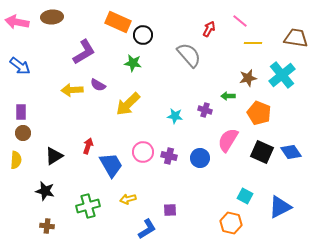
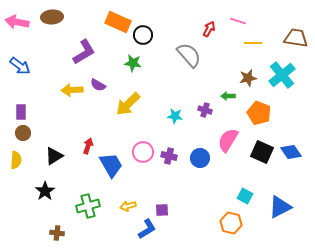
pink line at (240, 21): moved 2 px left; rotated 21 degrees counterclockwise
black star at (45, 191): rotated 24 degrees clockwise
yellow arrow at (128, 199): moved 7 px down
purple square at (170, 210): moved 8 px left
brown cross at (47, 226): moved 10 px right, 7 px down
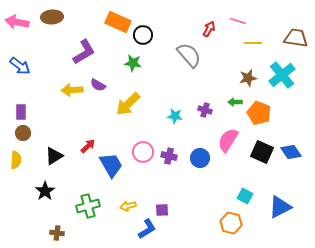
green arrow at (228, 96): moved 7 px right, 6 px down
red arrow at (88, 146): rotated 28 degrees clockwise
